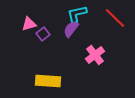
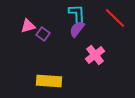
cyan L-shape: rotated 100 degrees clockwise
pink triangle: moved 1 px left, 2 px down
purple semicircle: moved 6 px right
purple square: rotated 16 degrees counterclockwise
yellow rectangle: moved 1 px right
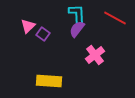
red line: rotated 15 degrees counterclockwise
pink triangle: rotated 28 degrees counterclockwise
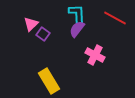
pink triangle: moved 3 px right, 2 px up
pink cross: rotated 24 degrees counterclockwise
yellow rectangle: rotated 55 degrees clockwise
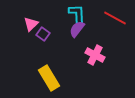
yellow rectangle: moved 3 px up
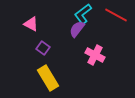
cyan L-shape: moved 6 px right; rotated 125 degrees counterclockwise
red line: moved 1 px right, 3 px up
pink triangle: rotated 49 degrees counterclockwise
purple square: moved 14 px down
yellow rectangle: moved 1 px left
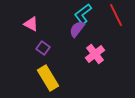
red line: rotated 35 degrees clockwise
pink cross: moved 1 px up; rotated 24 degrees clockwise
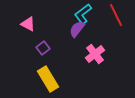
pink triangle: moved 3 px left
purple square: rotated 16 degrees clockwise
yellow rectangle: moved 1 px down
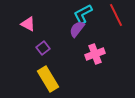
cyan L-shape: rotated 10 degrees clockwise
pink cross: rotated 18 degrees clockwise
